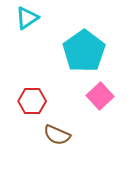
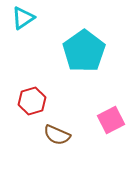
cyan triangle: moved 4 px left
pink square: moved 11 px right, 24 px down; rotated 16 degrees clockwise
red hexagon: rotated 16 degrees counterclockwise
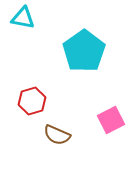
cyan triangle: rotated 45 degrees clockwise
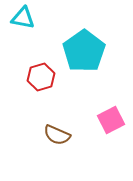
red hexagon: moved 9 px right, 24 px up
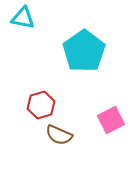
red hexagon: moved 28 px down
brown semicircle: moved 2 px right
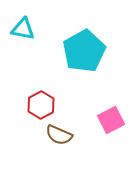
cyan triangle: moved 11 px down
cyan pentagon: rotated 6 degrees clockwise
red hexagon: rotated 12 degrees counterclockwise
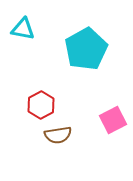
cyan pentagon: moved 2 px right, 2 px up
pink square: moved 2 px right
brown semicircle: moved 1 px left; rotated 32 degrees counterclockwise
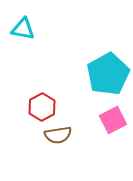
cyan pentagon: moved 22 px right, 25 px down
red hexagon: moved 1 px right, 2 px down
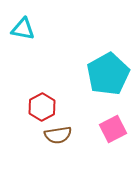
pink square: moved 9 px down
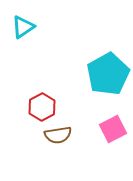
cyan triangle: moved 2 px up; rotated 45 degrees counterclockwise
